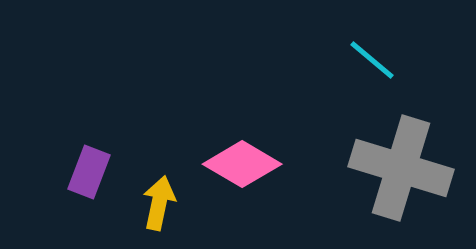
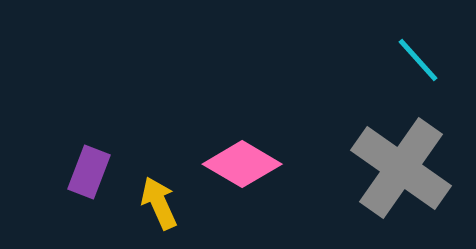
cyan line: moved 46 px right; rotated 8 degrees clockwise
gray cross: rotated 18 degrees clockwise
yellow arrow: rotated 36 degrees counterclockwise
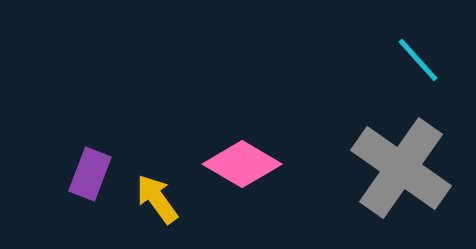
purple rectangle: moved 1 px right, 2 px down
yellow arrow: moved 2 px left, 4 px up; rotated 12 degrees counterclockwise
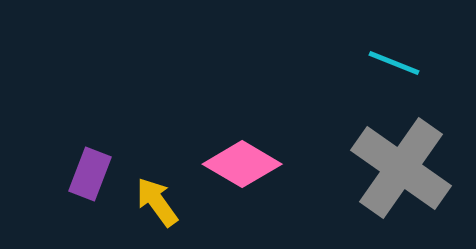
cyan line: moved 24 px left, 3 px down; rotated 26 degrees counterclockwise
yellow arrow: moved 3 px down
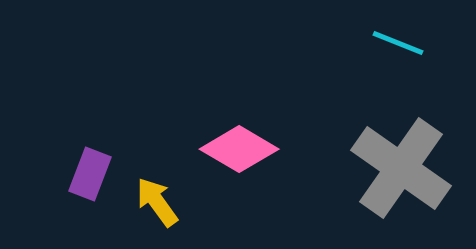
cyan line: moved 4 px right, 20 px up
pink diamond: moved 3 px left, 15 px up
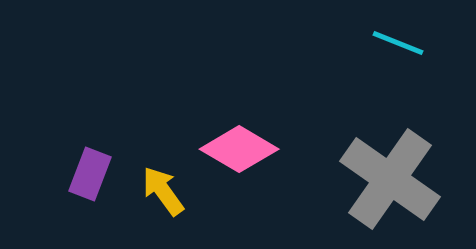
gray cross: moved 11 px left, 11 px down
yellow arrow: moved 6 px right, 11 px up
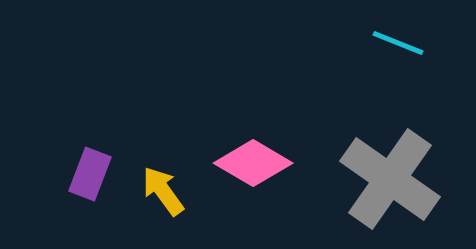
pink diamond: moved 14 px right, 14 px down
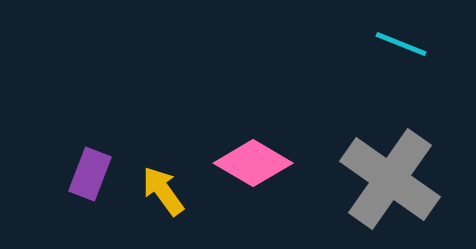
cyan line: moved 3 px right, 1 px down
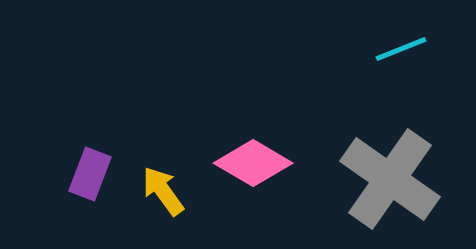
cyan line: moved 5 px down; rotated 44 degrees counterclockwise
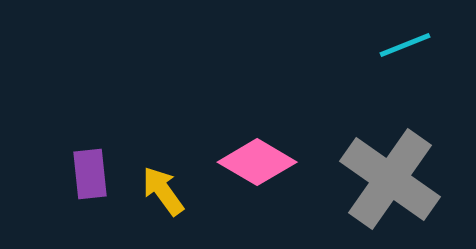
cyan line: moved 4 px right, 4 px up
pink diamond: moved 4 px right, 1 px up
purple rectangle: rotated 27 degrees counterclockwise
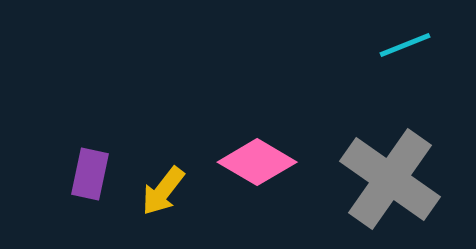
purple rectangle: rotated 18 degrees clockwise
yellow arrow: rotated 106 degrees counterclockwise
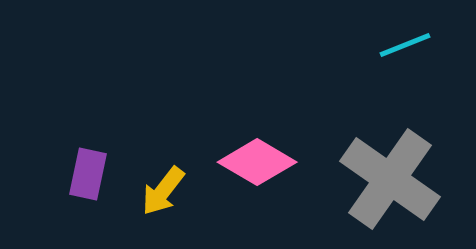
purple rectangle: moved 2 px left
